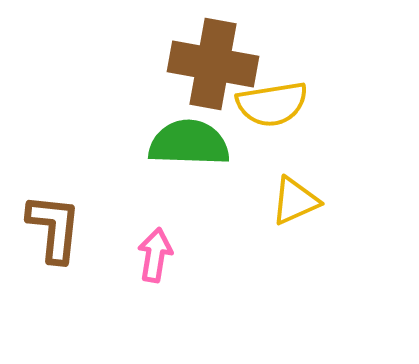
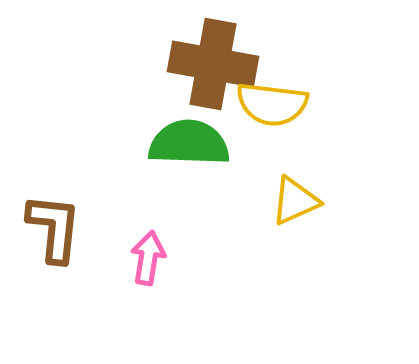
yellow semicircle: rotated 16 degrees clockwise
pink arrow: moved 7 px left, 3 px down
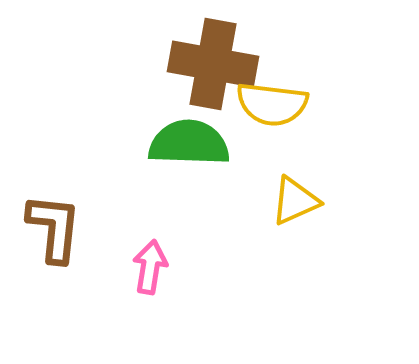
pink arrow: moved 2 px right, 9 px down
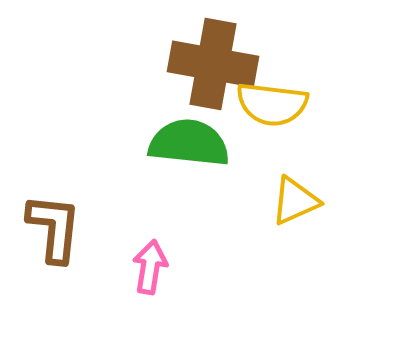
green semicircle: rotated 4 degrees clockwise
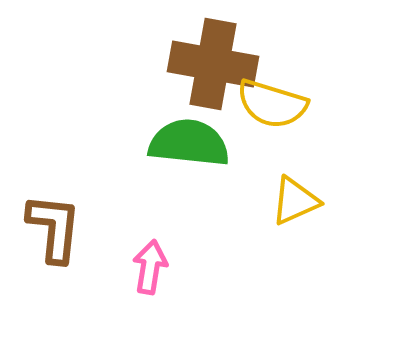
yellow semicircle: rotated 10 degrees clockwise
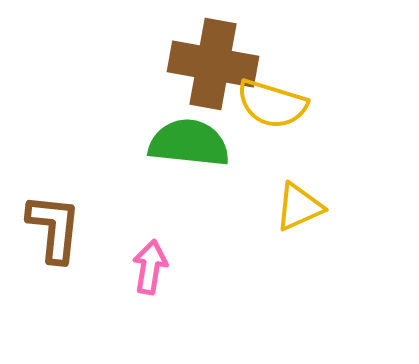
yellow triangle: moved 4 px right, 6 px down
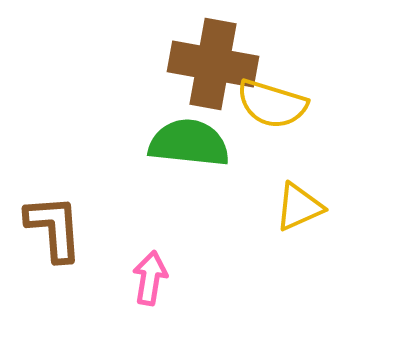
brown L-shape: rotated 10 degrees counterclockwise
pink arrow: moved 11 px down
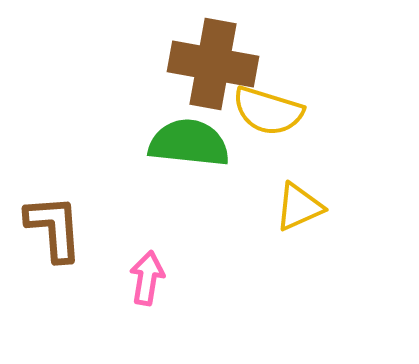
yellow semicircle: moved 4 px left, 7 px down
pink arrow: moved 3 px left
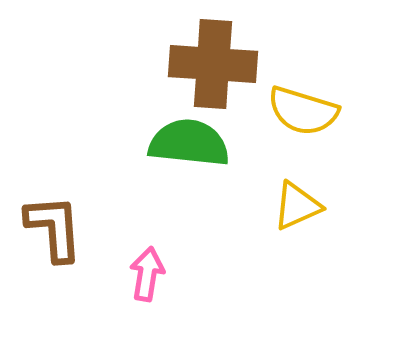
brown cross: rotated 6 degrees counterclockwise
yellow semicircle: moved 35 px right
yellow triangle: moved 2 px left, 1 px up
pink arrow: moved 4 px up
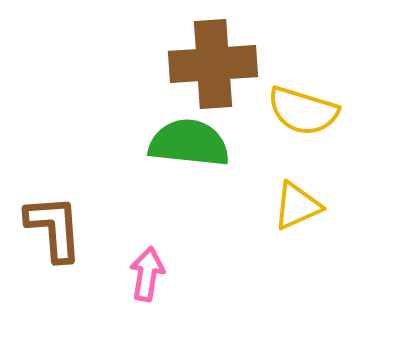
brown cross: rotated 8 degrees counterclockwise
